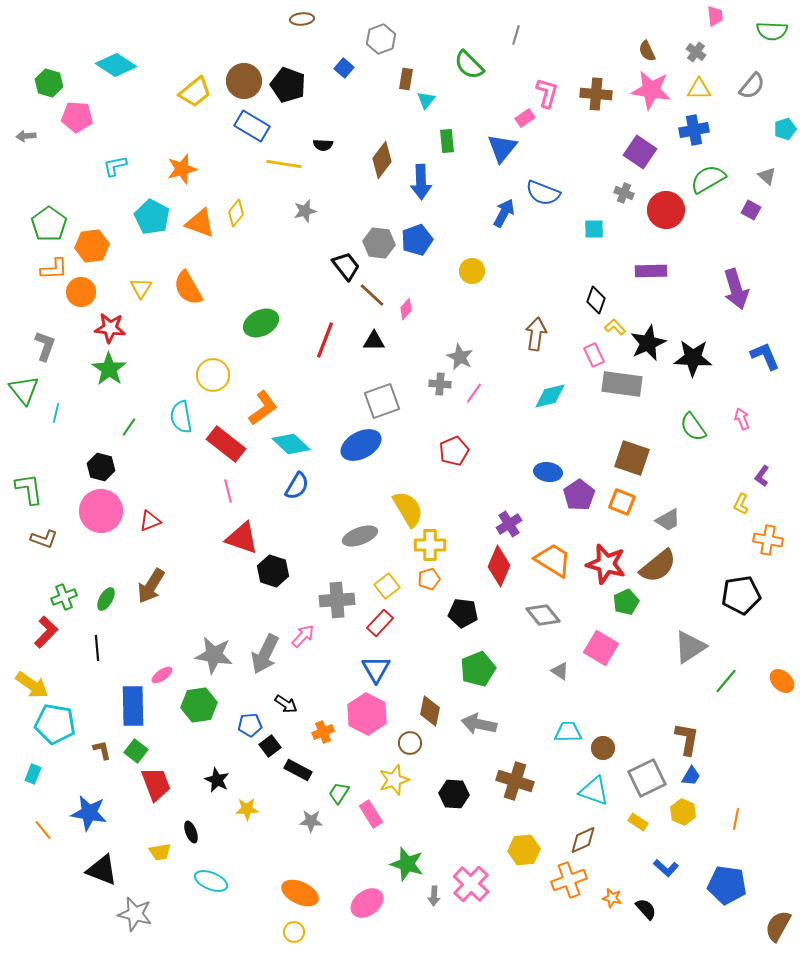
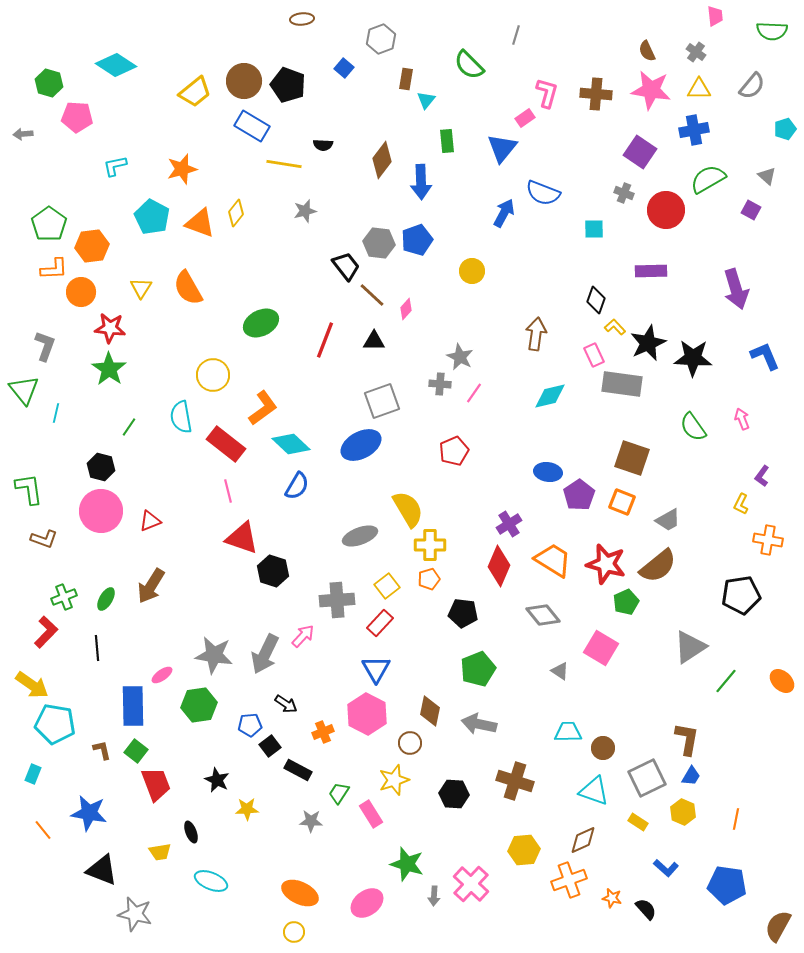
gray arrow at (26, 136): moved 3 px left, 2 px up
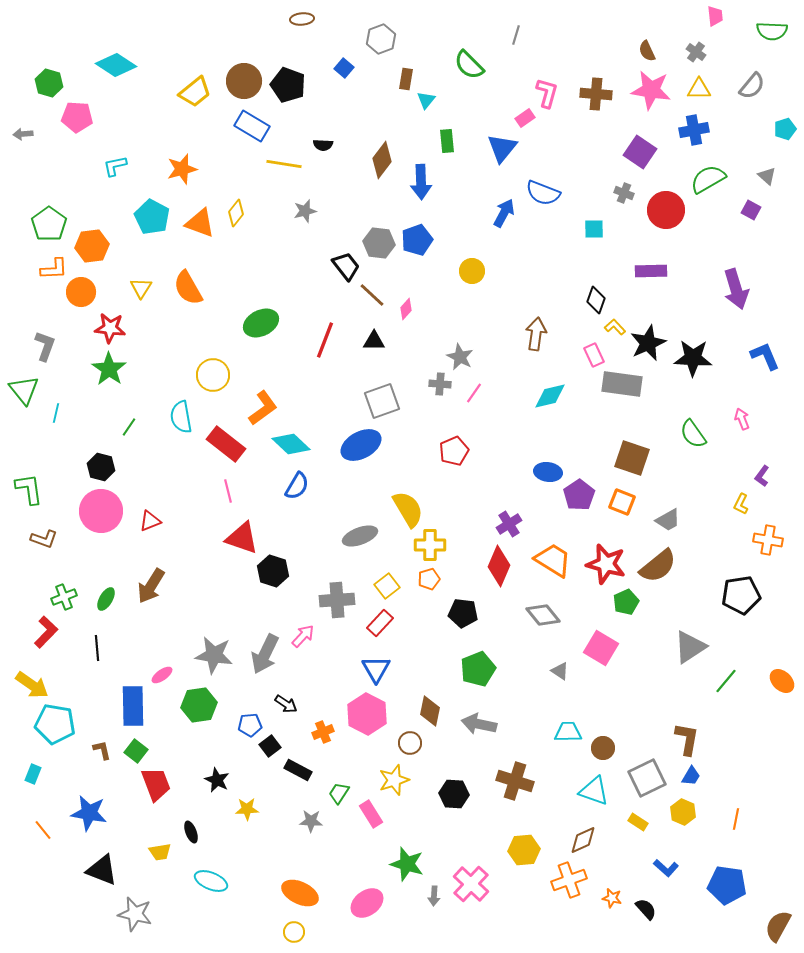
green semicircle at (693, 427): moved 7 px down
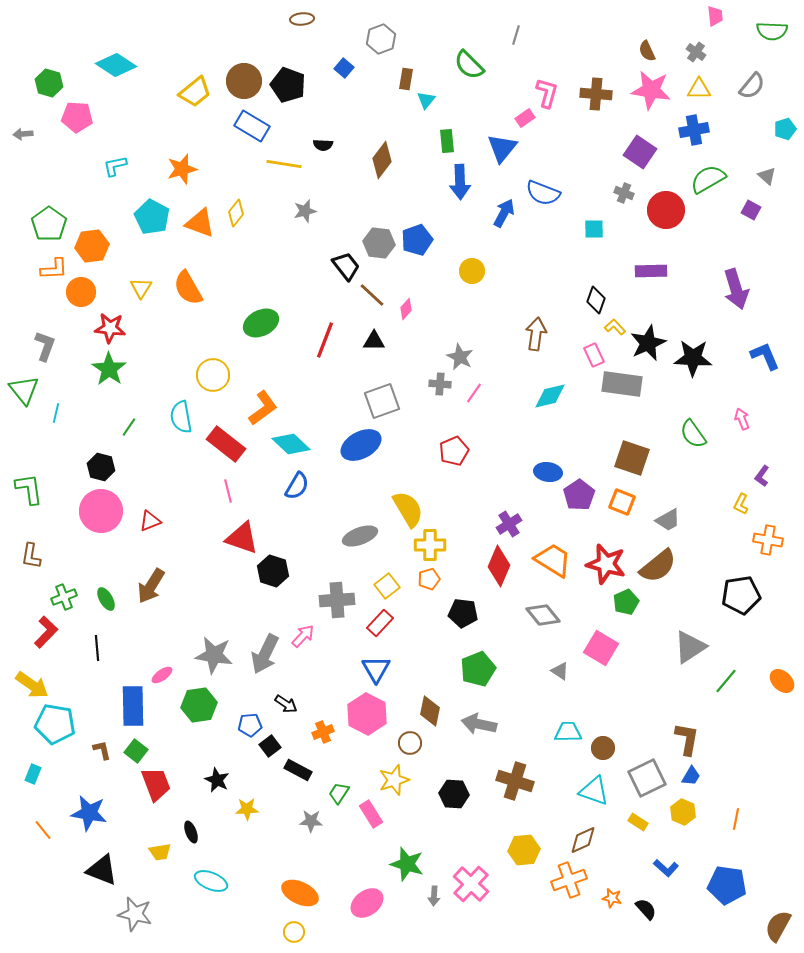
blue arrow at (421, 182): moved 39 px right
brown L-shape at (44, 539): moved 13 px left, 17 px down; rotated 80 degrees clockwise
green ellipse at (106, 599): rotated 60 degrees counterclockwise
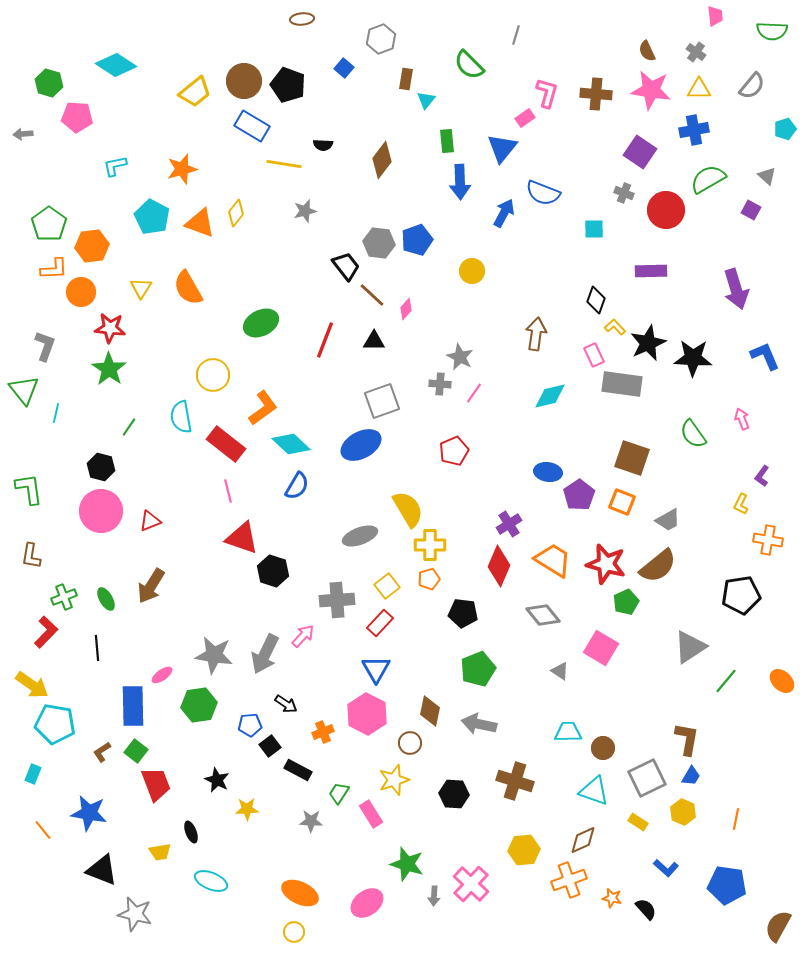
brown L-shape at (102, 750): moved 2 px down; rotated 110 degrees counterclockwise
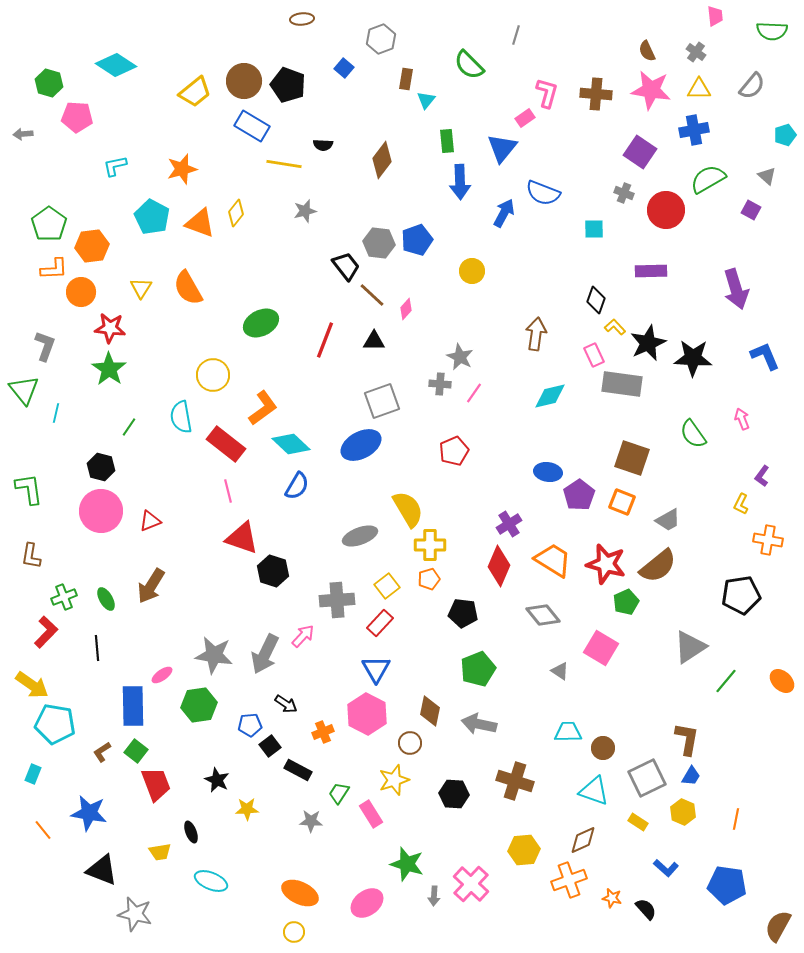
cyan pentagon at (785, 129): moved 6 px down
